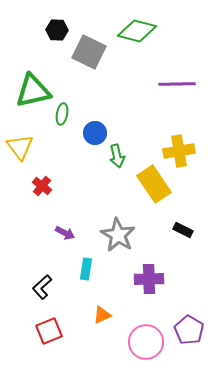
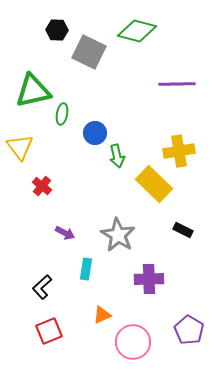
yellow rectangle: rotated 12 degrees counterclockwise
pink circle: moved 13 px left
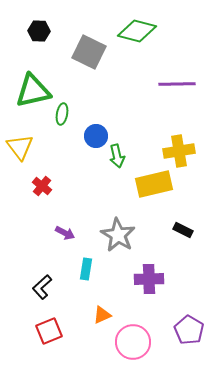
black hexagon: moved 18 px left, 1 px down
blue circle: moved 1 px right, 3 px down
yellow rectangle: rotated 57 degrees counterclockwise
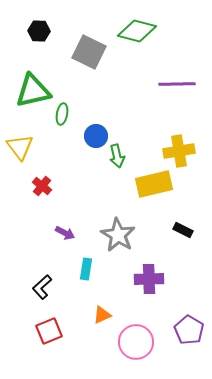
pink circle: moved 3 px right
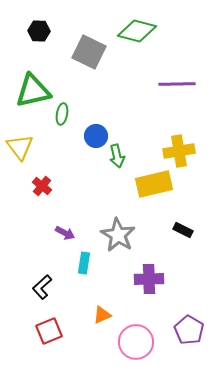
cyan rectangle: moved 2 px left, 6 px up
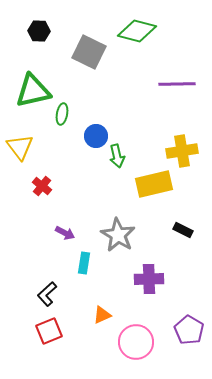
yellow cross: moved 3 px right
black L-shape: moved 5 px right, 7 px down
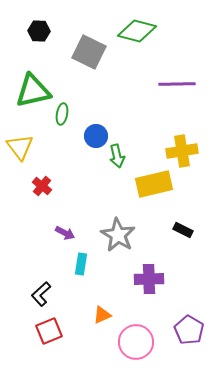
cyan rectangle: moved 3 px left, 1 px down
black L-shape: moved 6 px left
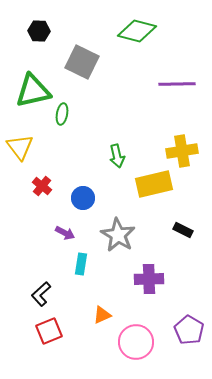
gray square: moved 7 px left, 10 px down
blue circle: moved 13 px left, 62 px down
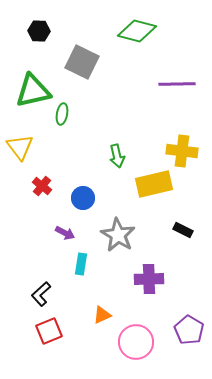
yellow cross: rotated 16 degrees clockwise
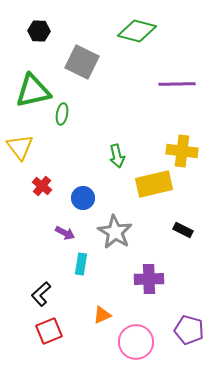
gray star: moved 3 px left, 3 px up
purple pentagon: rotated 16 degrees counterclockwise
